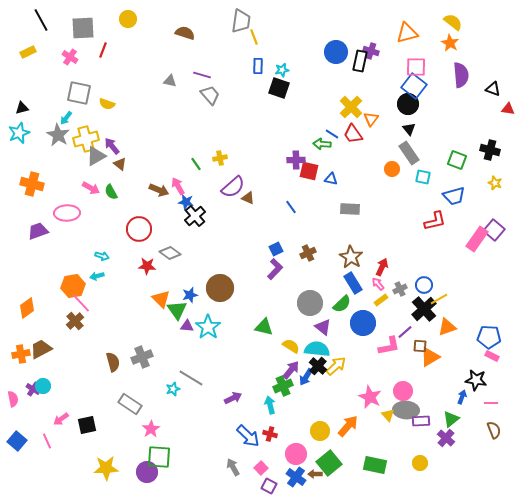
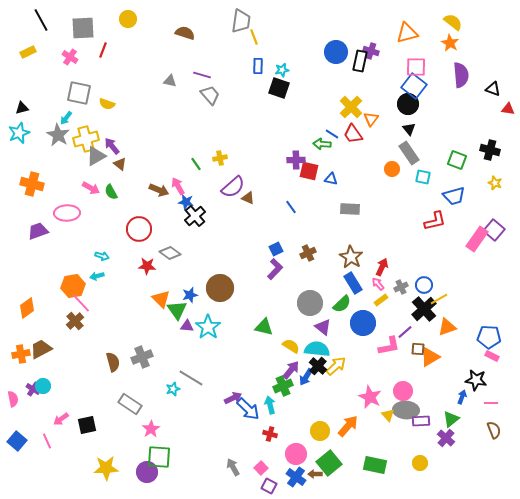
gray cross at (400, 289): moved 1 px right, 2 px up
brown square at (420, 346): moved 2 px left, 3 px down
blue arrow at (248, 436): moved 27 px up
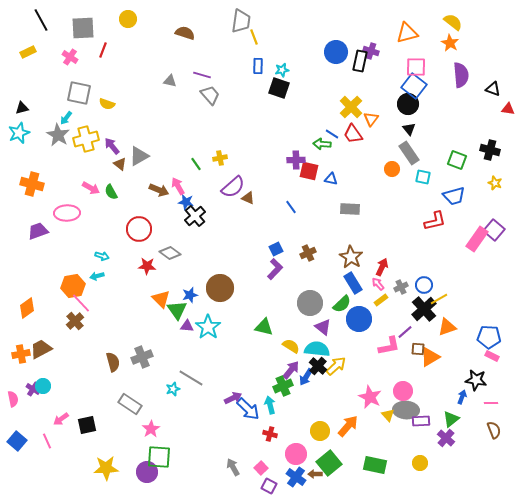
gray triangle at (96, 156): moved 43 px right
blue circle at (363, 323): moved 4 px left, 4 px up
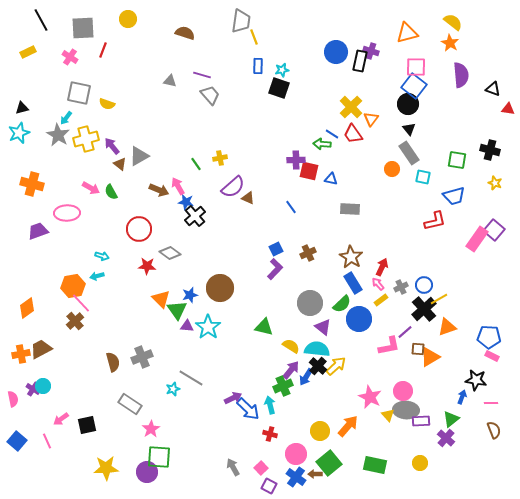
green square at (457, 160): rotated 12 degrees counterclockwise
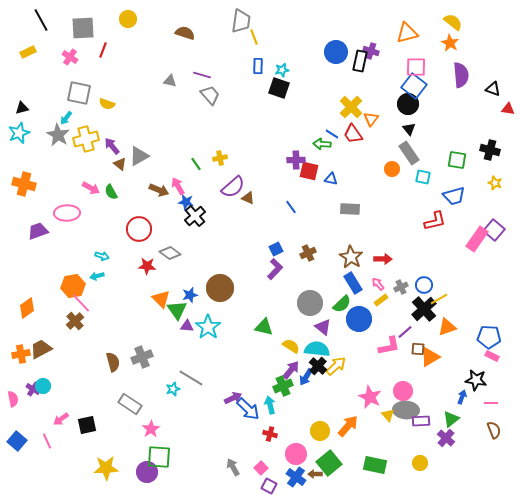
orange cross at (32, 184): moved 8 px left
red arrow at (382, 267): moved 1 px right, 8 px up; rotated 66 degrees clockwise
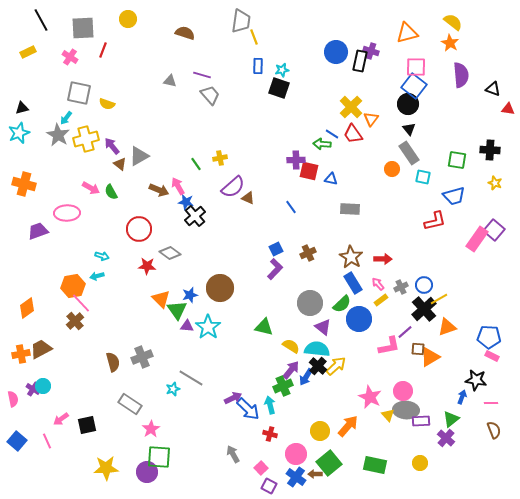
black cross at (490, 150): rotated 12 degrees counterclockwise
gray arrow at (233, 467): moved 13 px up
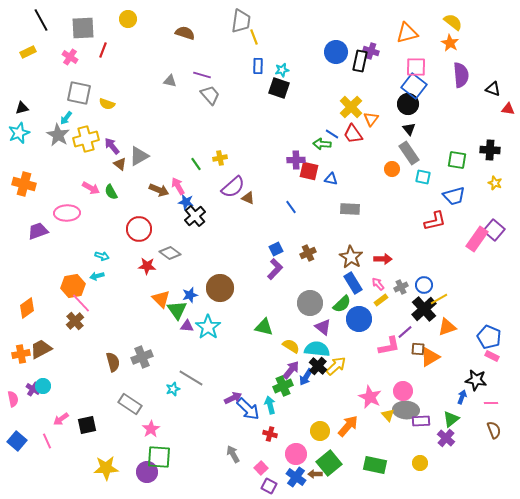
blue pentagon at (489, 337): rotated 20 degrees clockwise
